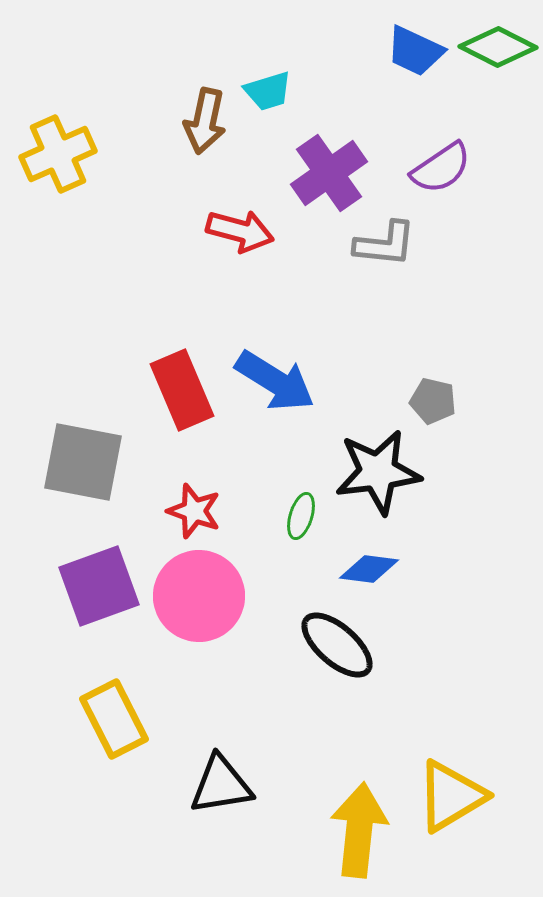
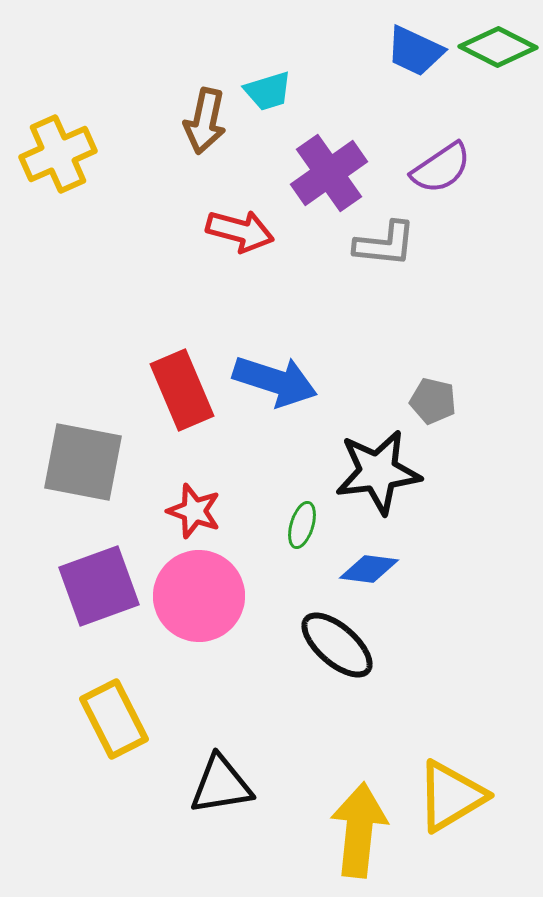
blue arrow: rotated 14 degrees counterclockwise
green ellipse: moved 1 px right, 9 px down
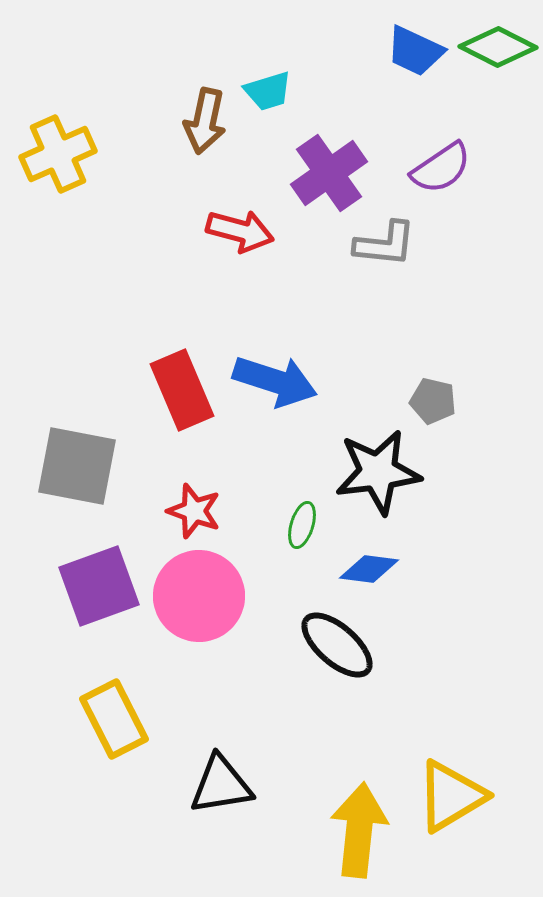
gray square: moved 6 px left, 4 px down
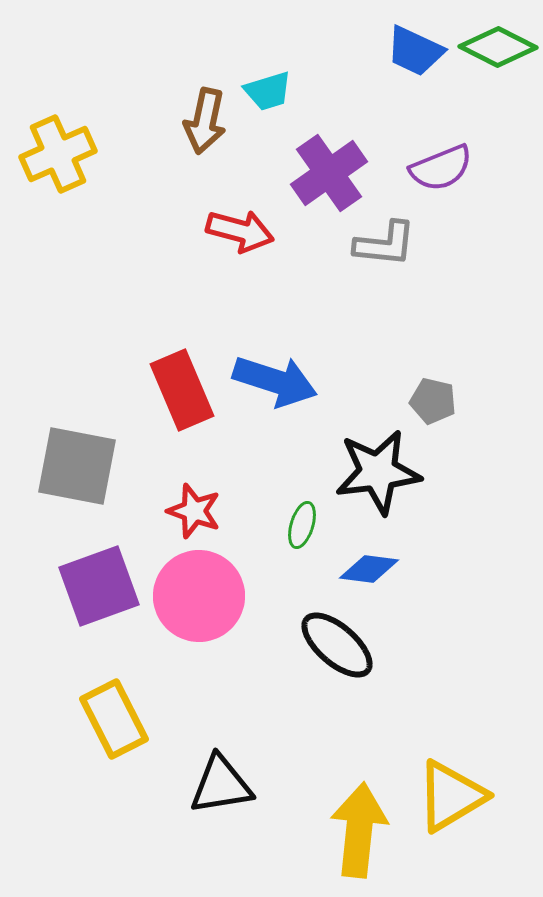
purple semicircle: rotated 12 degrees clockwise
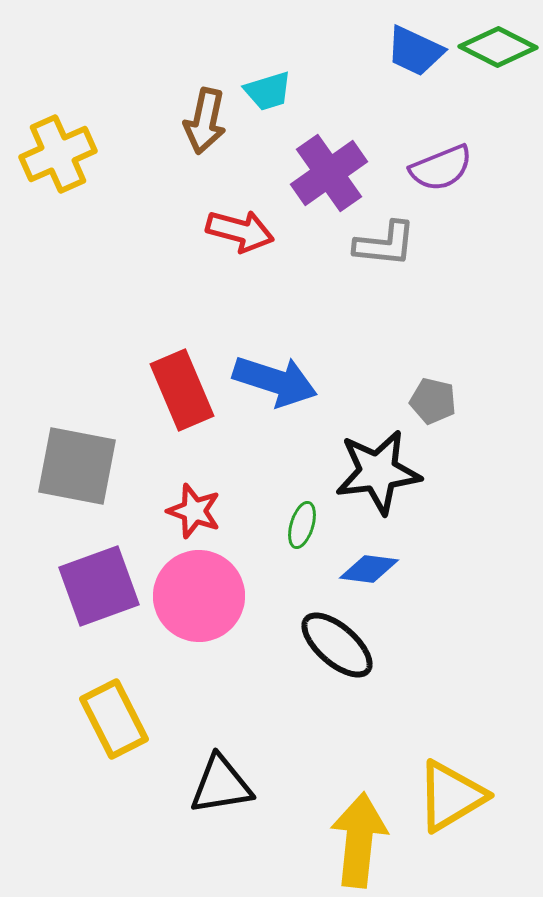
yellow arrow: moved 10 px down
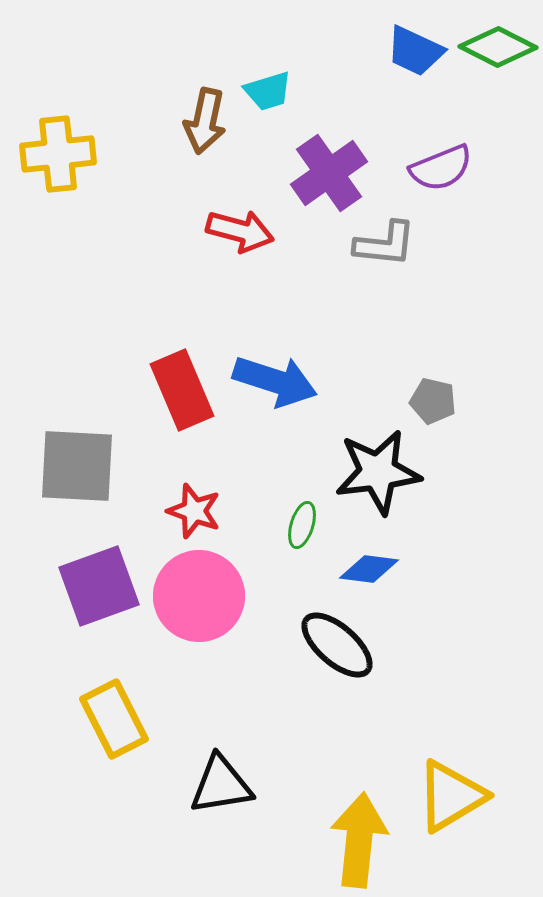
yellow cross: rotated 18 degrees clockwise
gray square: rotated 8 degrees counterclockwise
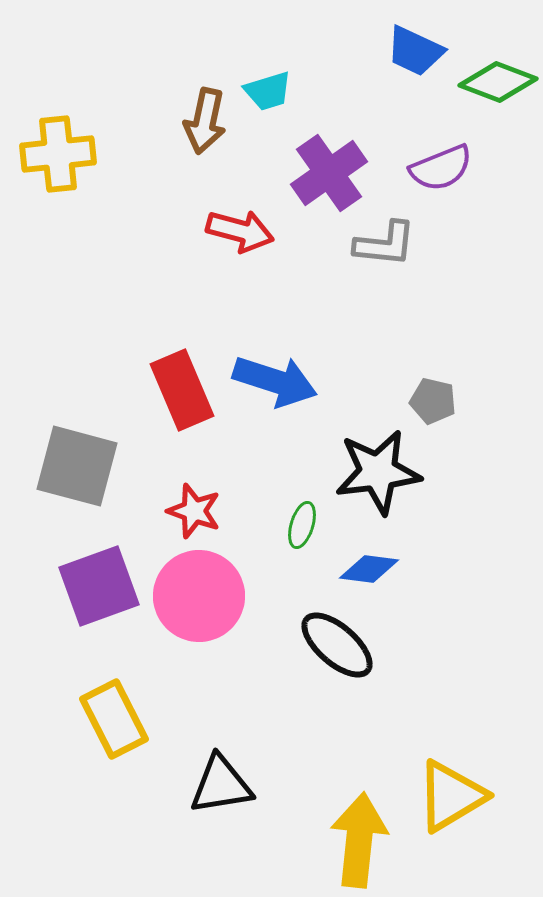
green diamond: moved 35 px down; rotated 6 degrees counterclockwise
gray square: rotated 12 degrees clockwise
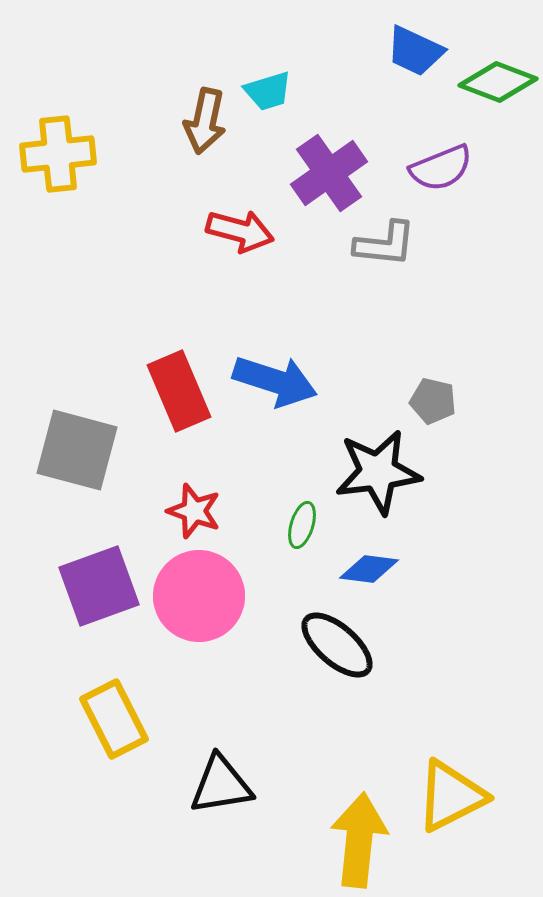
red rectangle: moved 3 px left, 1 px down
gray square: moved 16 px up
yellow triangle: rotated 4 degrees clockwise
